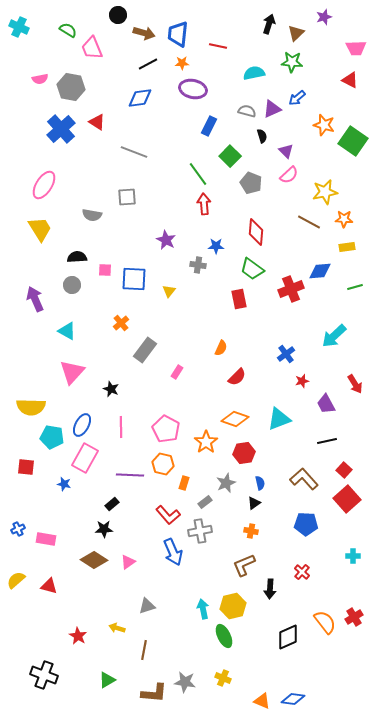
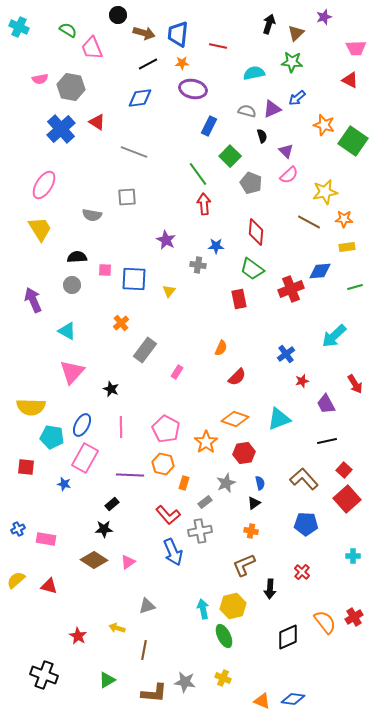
purple arrow at (35, 299): moved 2 px left, 1 px down
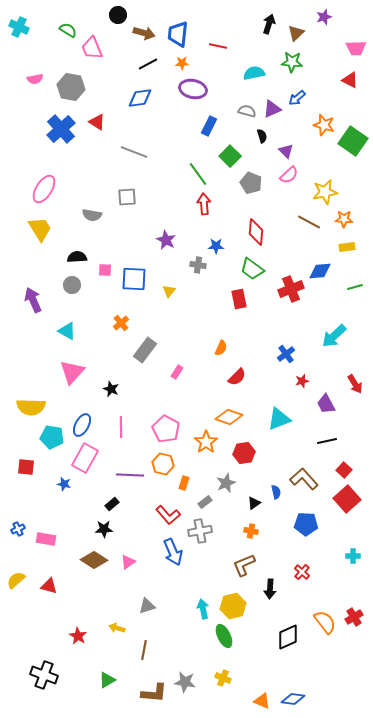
pink semicircle at (40, 79): moved 5 px left
pink ellipse at (44, 185): moved 4 px down
orange diamond at (235, 419): moved 6 px left, 2 px up
blue semicircle at (260, 483): moved 16 px right, 9 px down
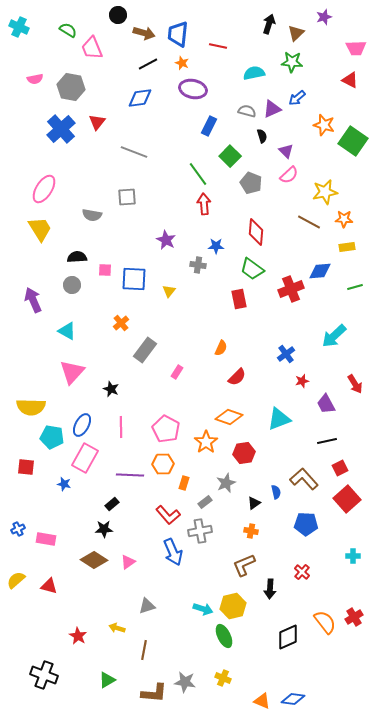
orange star at (182, 63): rotated 24 degrees clockwise
red triangle at (97, 122): rotated 36 degrees clockwise
orange hexagon at (163, 464): rotated 15 degrees counterclockwise
red square at (344, 470): moved 4 px left, 2 px up; rotated 21 degrees clockwise
cyan arrow at (203, 609): rotated 120 degrees clockwise
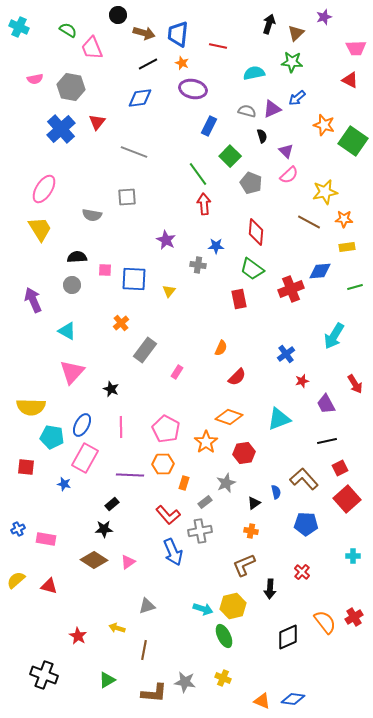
cyan arrow at (334, 336): rotated 16 degrees counterclockwise
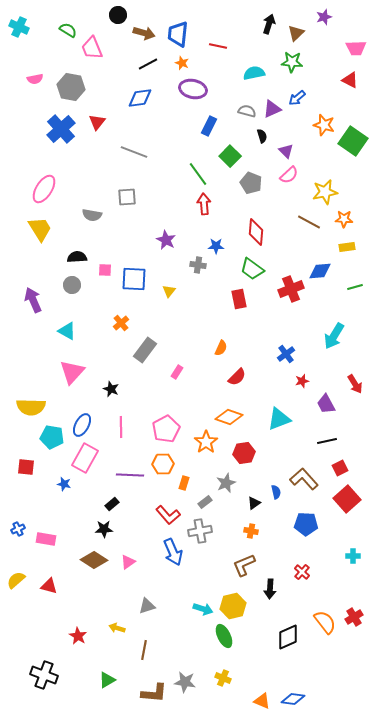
pink pentagon at (166, 429): rotated 16 degrees clockwise
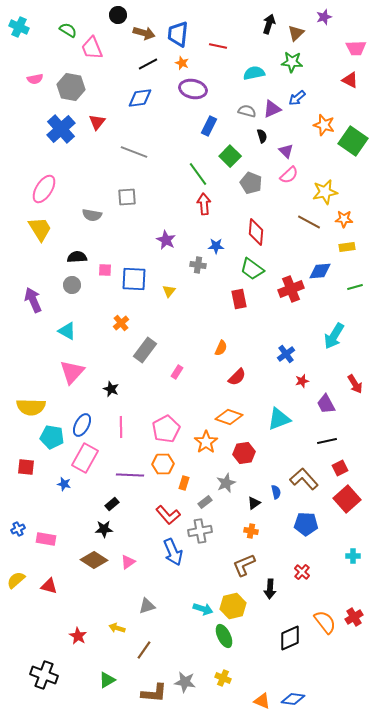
black diamond at (288, 637): moved 2 px right, 1 px down
brown line at (144, 650): rotated 24 degrees clockwise
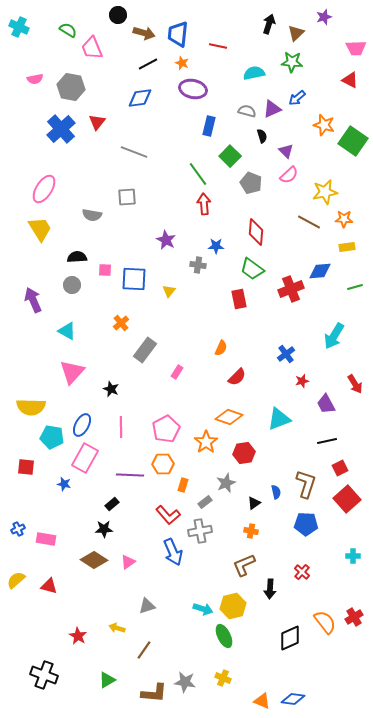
blue rectangle at (209, 126): rotated 12 degrees counterclockwise
brown L-shape at (304, 479): moved 2 px right, 5 px down; rotated 60 degrees clockwise
orange rectangle at (184, 483): moved 1 px left, 2 px down
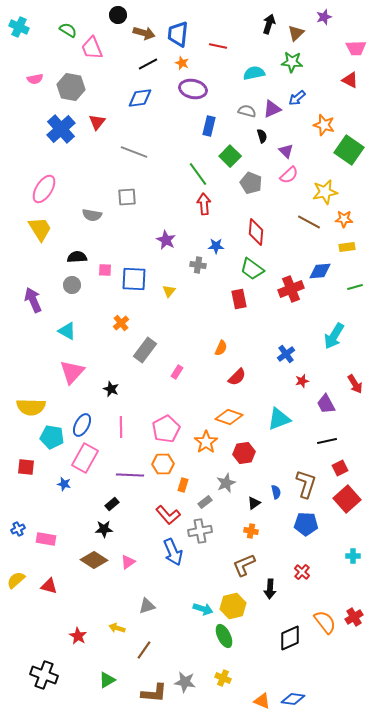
green square at (353, 141): moved 4 px left, 9 px down
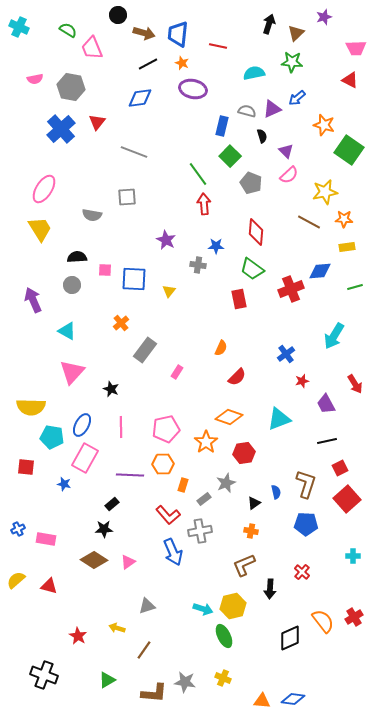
blue rectangle at (209, 126): moved 13 px right
pink pentagon at (166, 429): rotated 16 degrees clockwise
gray rectangle at (205, 502): moved 1 px left, 3 px up
orange semicircle at (325, 622): moved 2 px left, 1 px up
orange triangle at (262, 701): rotated 18 degrees counterclockwise
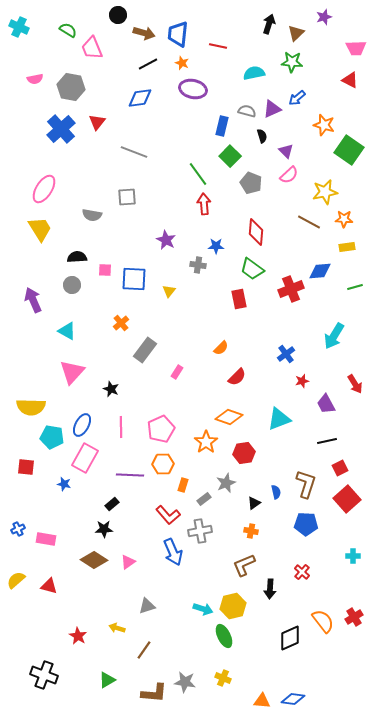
orange semicircle at (221, 348): rotated 21 degrees clockwise
pink pentagon at (166, 429): moved 5 px left; rotated 12 degrees counterclockwise
